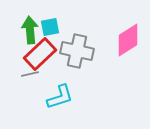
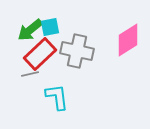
green arrow: rotated 124 degrees counterclockwise
cyan L-shape: moved 3 px left; rotated 80 degrees counterclockwise
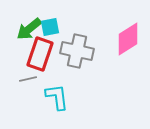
green arrow: moved 1 px left, 1 px up
pink diamond: moved 1 px up
red rectangle: rotated 28 degrees counterclockwise
gray line: moved 2 px left, 5 px down
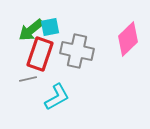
green arrow: moved 2 px right, 1 px down
pink diamond: rotated 12 degrees counterclockwise
cyan L-shape: rotated 68 degrees clockwise
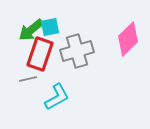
gray cross: rotated 28 degrees counterclockwise
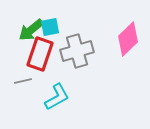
gray line: moved 5 px left, 2 px down
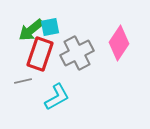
pink diamond: moved 9 px left, 4 px down; rotated 12 degrees counterclockwise
gray cross: moved 2 px down; rotated 12 degrees counterclockwise
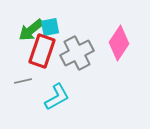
red rectangle: moved 2 px right, 3 px up
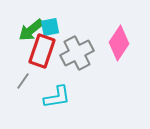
gray line: rotated 42 degrees counterclockwise
cyan L-shape: rotated 20 degrees clockwise
